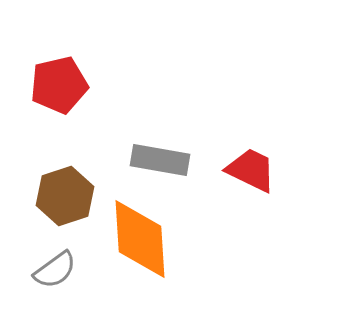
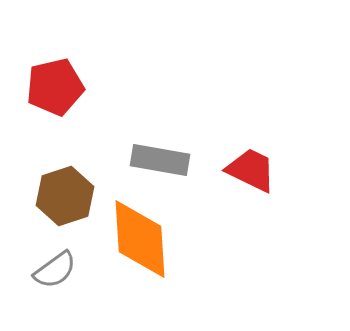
red pentagon: moved 4 px left, 2 px down
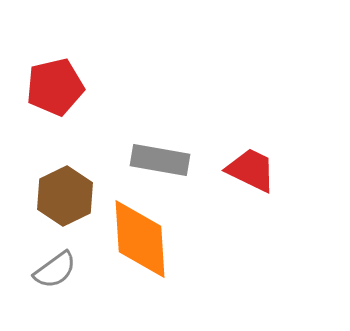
brown hexagon: rotated 8 degrees counterclockwise
